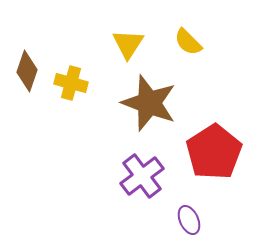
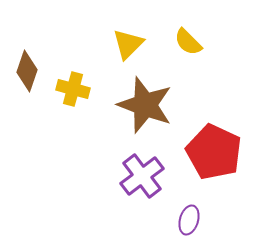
yellow triangle: rotated 12 degrees clockwise
yellow cross: moved 2 px right, 6 px down
brown star: moved 4 px left, 2 px down
red pentagon: rotated 14 degrees counterclockwise
purple ellipse: rotated 40 degrees clockwise
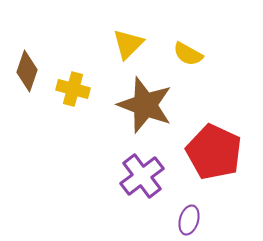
yellow semicircle: moved 12 px down; rotated 16 degrees counterclockwise
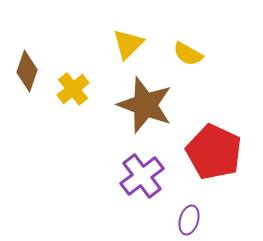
yellow cross: rotated 36 degrees clockwise
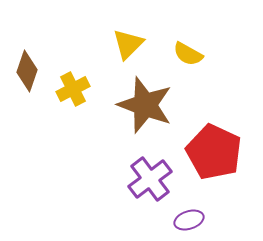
yellow cross: rotated 12 degrees clockwise
purple cross: moved 8 px right, 3 px down
purple ellipse: rotated 56 degrees clockwise
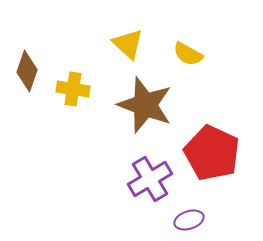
yellow triangle: rotated 32 degrees counterclockwise
yellow cross: rotated 36 degrees clockwise
red pentagon: moved 2 px left, 1 px down
purple cross: rotated 6 degrees clockwise
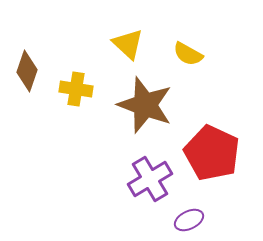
yellow cross: moved 3 px right
purple ellipse: rotated 8 degrees counterclockwise
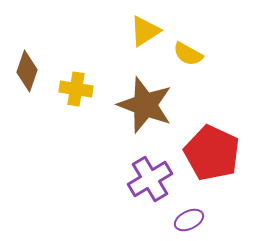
yellow triangle: moved 17 px right, 13 px up; rotated 44 degrees clockwise
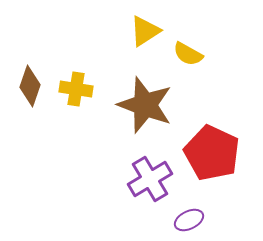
brown diamond: moved 3 px right, 15 px down
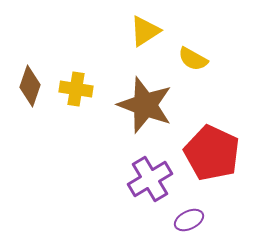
yellow semicircle: moved 5 px right, 5 px down
